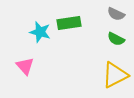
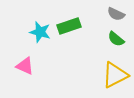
green rectangle: moved 3 px down; rotated 10 degrees counterclockwise
green semicircle: rotated 12 degrees clockwise
pink triangle: rotated 24 degrees counterclockwise
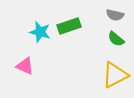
gray semicircle: moved 1 px left, 1 px down; rotated 12 degrees counterclockwise
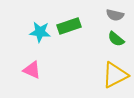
cyan star: rotated 10 degrees counterclockwise
pink triangle: moved 7 px right, 4 px down
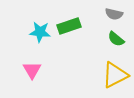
gray semicircle: moved 1 px left, 1 px up
pink triangle: rotated 36 degrees clockwise
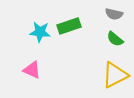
green semicircle: moved 1 px left
pink triangle: rotated 36 degrees counterclockwise
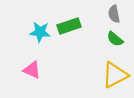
gray semicircle: rotated 66 degrees clockwise
